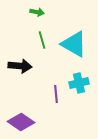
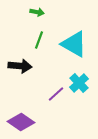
green line: moved 3 px left; rotated 36 degrees clockwise
cyan cross: rotated 30 degrees counterclockwise
purple line: rotated 54 degrees clockwise
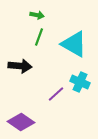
green arrow: moved 3 px down
green line: moved 3 px up
cyan cross: moved 1 px right, 1 px up; rotated 24 degrees counterclockwise
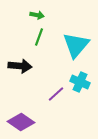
cyan triangle: moved 2 px right, 1 px down; rotated 40 degrees clockwise
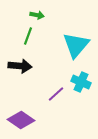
green line: moved 11 px left, 1 px up
cyan cross: moved 1 px right
purple diamond: moved 2 px up
